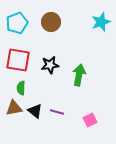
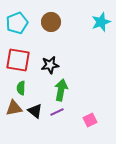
green arrow: moved 18 px left, 15 px down
purple line: rotated 40 degrees counterclockwise
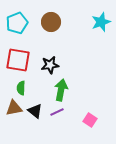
pink square: rotated 32 degrees counterclockwise
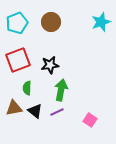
red square: rotated 30 degrees counterclockwise
green semicircle: moved 6 px right
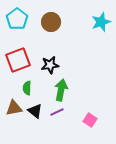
cyan pentagon: moved 4 px up; rotated 15 degrees counterclockwise
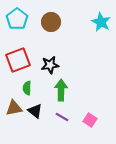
cyan star: rotated 24 degrees counterclockwise
green arrow: rotated 10 degrees counterclockwise
purple line: moved 5 px right, 5 px down; rotated 56 degrees clockwise
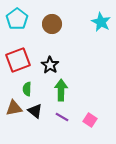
brown circle: moved 1 px right, 2 px down
black star: rotated 30 degrees counterclockwise
green semicircle: moved 1 px down
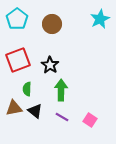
cyan star: moved 1 px left, 3 px up; rotated 18 degrees clockwise
